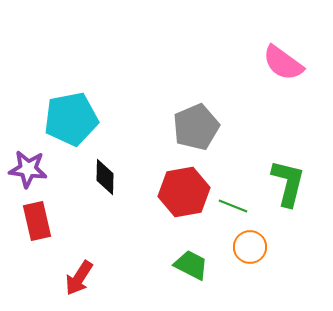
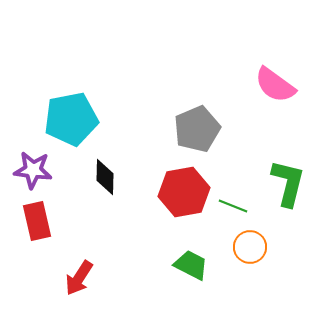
pink semicircle: moved 8 px left, 22 px down
gray pentagon: moved 1 px right, 2 px down
purple star: moved 5 px right, 1 px down
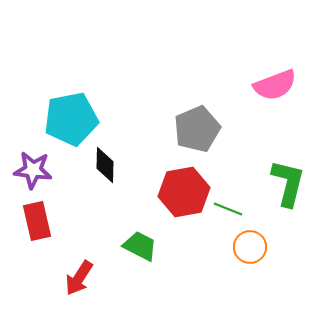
pink semicircle: rotated 57 degrees counterclockwise
black diamond: moved 12 px up
green line: moved 5 px left, 3 px down
green trapezoid: moved 51 px left, 19 px up
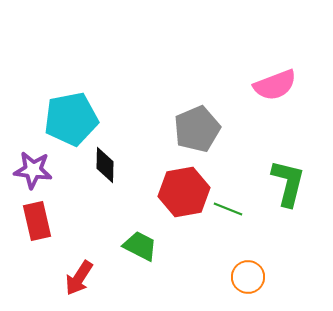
orange circle: moved 2 px left, 30 px down
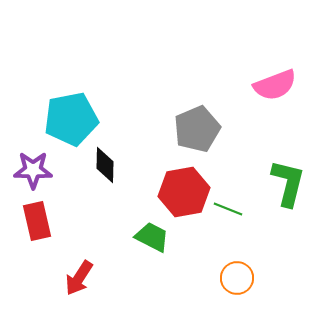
purple star: rotated 6 degrees counterclockwise
green trapezoid: moved 12 px right, 9 px up
orange circle: moved 11 px left, 1 px down
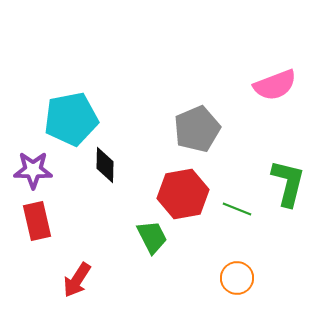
red hexagon: moved 1 px left, 2 px down
green line: moved 9 px right
green trapezoid: rotated 36 degrees clockwise
red arrow: moved 2 px left, 2 px down
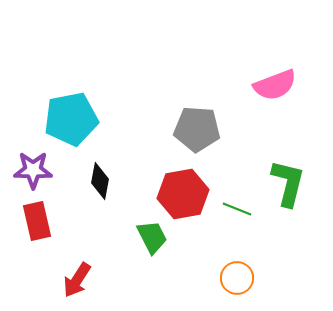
gray pentagon: rotated 27 degrees clockwise
black diamond: moved 5 px left, 16 px down; rotated 9 degrees clockwise
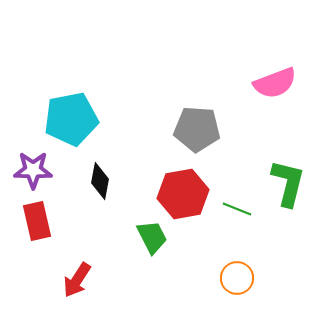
pink semicircle: moved 2 px up
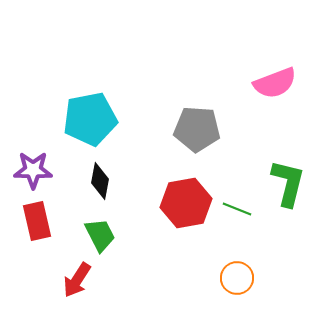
cyan pentagon: moved 19 px right
red hexagon: moved 3 px right, 9 px down
green trapezoid: moved 52 px left, 2 px up
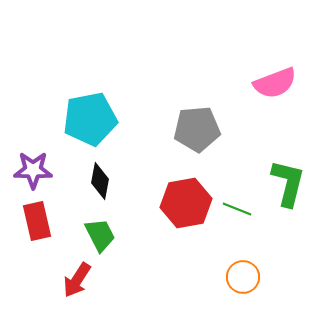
gray pentagon: rotated 9 degrees counterclockwise
orange circle: moved 6 px right, 1 px up
